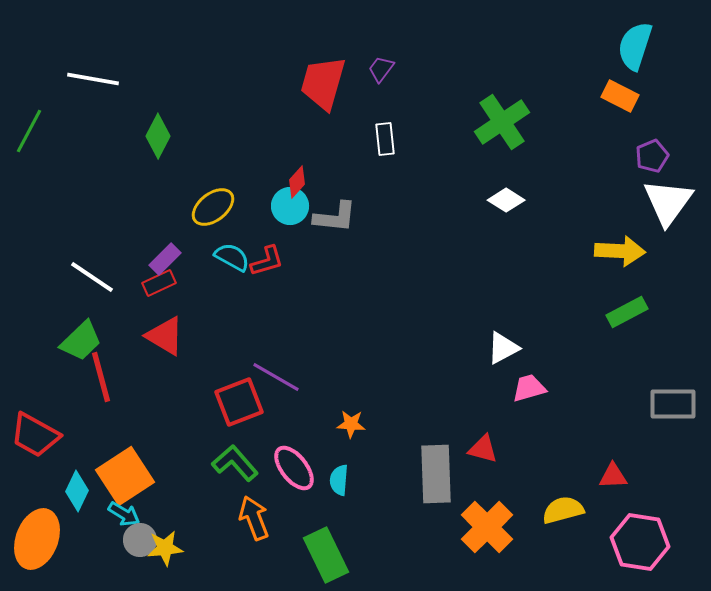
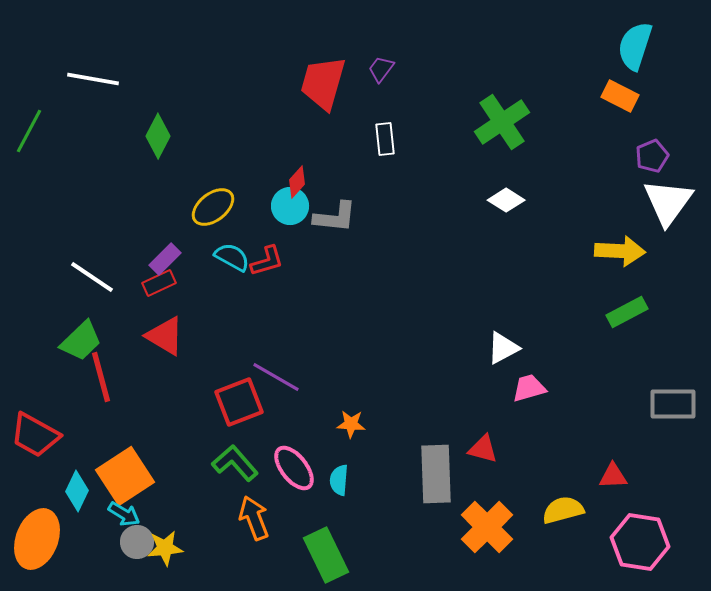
gray circle at (140, 540): moved 3 px left, 2 px down
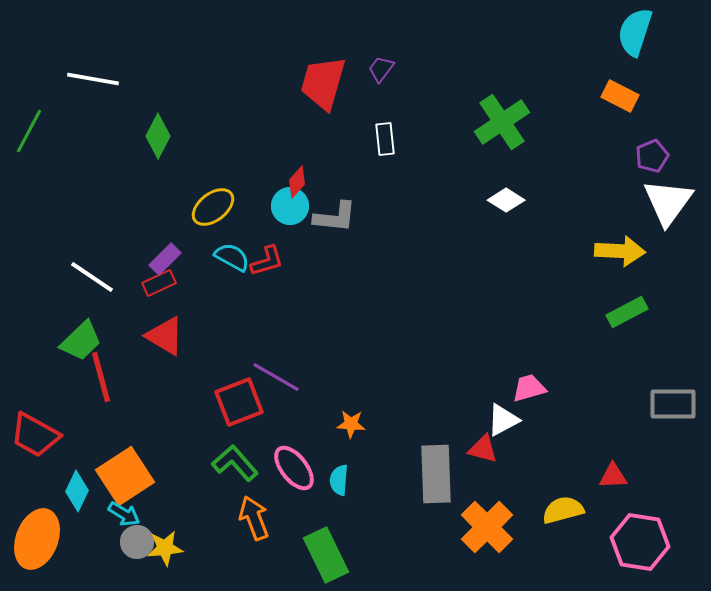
cyan semicircle at (635, 46): moved 14 px up
white triangle at (503, 348): moved 72 px down
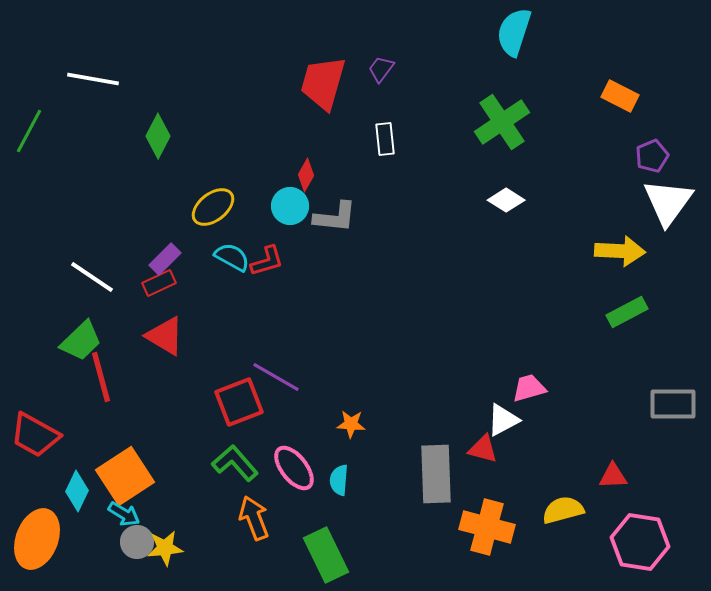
cyan semicircle at (635, 32): moved 121 px left
red diamond at (297, 182): moved 9 px right, 7 px up; rotated 12 degrees counterclockwise
orange cross at (487, 527): rotated 30 degrees counterclockwise
